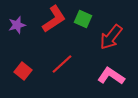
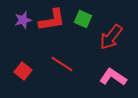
red L-shape: moved 2 px left, 1 px down; rotated 24 degrees clockwise
purple star: moved 6 px right, 5 px up
red line: rotated 75 degrees clockwise
pink L-shape: moved 2 px right, 1 px down
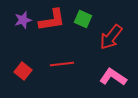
red line: rotated 40 degrees counterclockwise
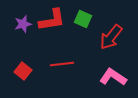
purple star: moved 4 px down
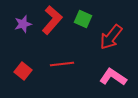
red L-shape: rotated 40 degrees counterclockwise
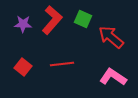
purple star: rotated 18 degrees clockwise
red arrow: rotated 92 degrees clockwise
red square: moved 4 px up
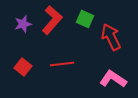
green square: moved 2 px right
purple star: rotated 18 degrees counterclockwise
red arrow: rotated 24 degrees clockwise
pink L-shape: moved 2 px down
